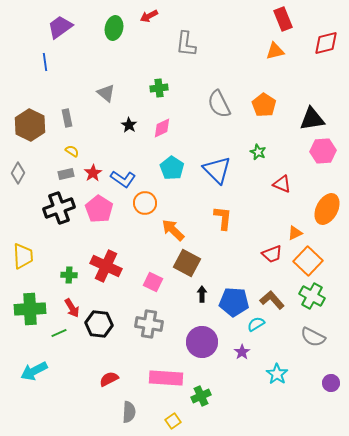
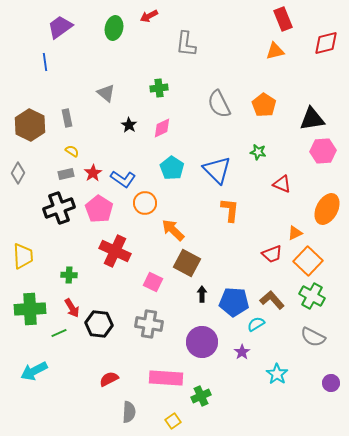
green star at (258, 152): rotated 14 degrees counterclockwise
orange L-shape at (223, 218): moved 7 px right, 8 px up
red cross at (106, 266): moved 9 px right, 15 px up
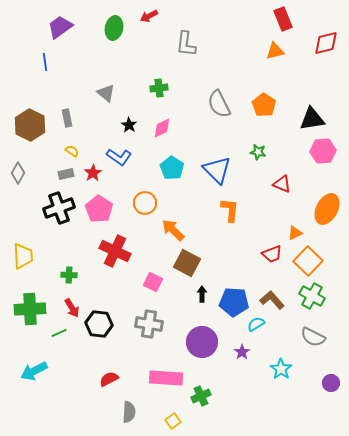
blue L-shape at (123, 179): moved 4 px left, 22 px up
cyan star at (277, 374): moved 4 px right, 5 px up
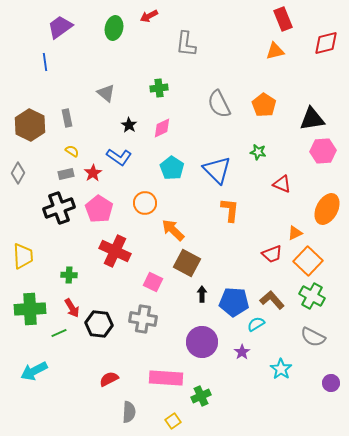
gray cross at (149, 324): moved 6 px left, 5 px up
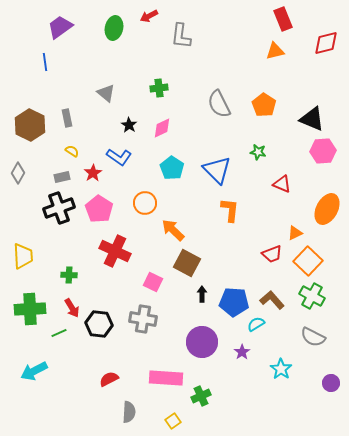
gray L-shape at (186, 44): moved 5 px left, 8 px up
black triangle at (312, 119): rotated 32 degrees clockwise
gray rectangle at (66, 174): moved 4 px left, 3 px down
